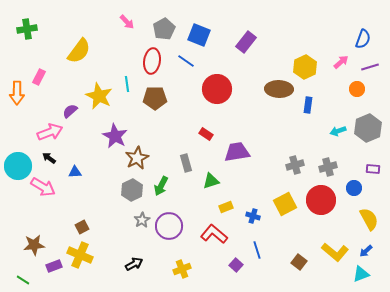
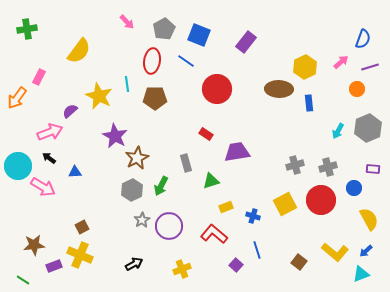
orange arrow at (17, 93): moved 5 px down; rotated 35 degrees clockwise
blue rectangle at (308, 105): moved 1 px right, 2 px up; rotated 14 degrees counterclockwise
cyan arrow at (338, 131): rotated 42 degrees counterclockwise
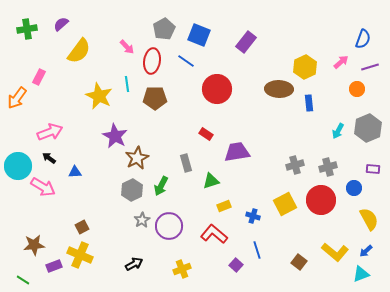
pink arrow at (127, 22): moved 25 px down
purple semicircle at (70, 111): moved 9 px left, 87 px up
yellow rectangle at (226, 207): moved 2 px left, 1 px up
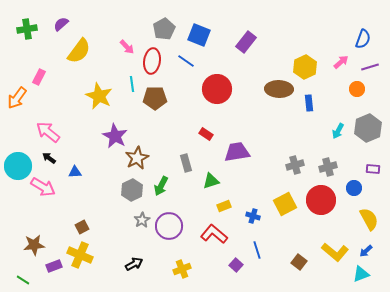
cyan line at (127, 84): moved 5 px right
pink arrow at (50, 132): moved 2 px left; rotated 120 degrees counterclockwise
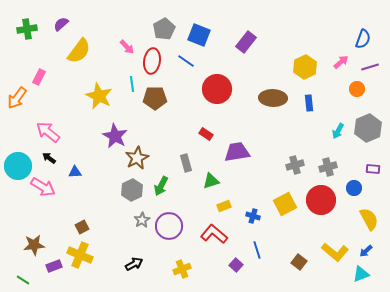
brown ellipse at (279, 89): moved 6 px left, 9 px down
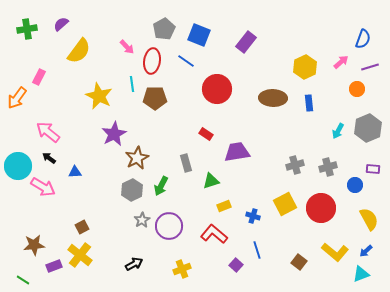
purple star at (115, 136): moved 1 px left, 2 px up; rotated 15 degrees clockwise
blue circle at (354, 188): moved 1 px right, 3 px up
red circle at (321, 200): moved 8 px down
yellow cross at (80, 255): rotated 15 degrees clockwise
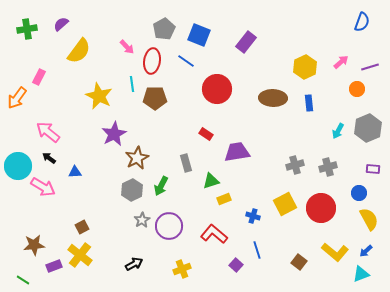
blue semicircle at (363, 39): moved 1 px left, 17 px up
blue circle at (355, 185): moved 4 px right, 8 px down
yellow rectangle at (224, 206): moved 7 px up
